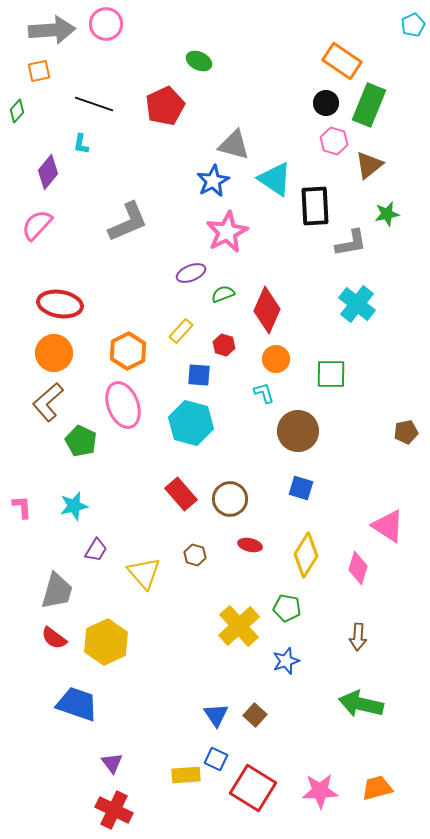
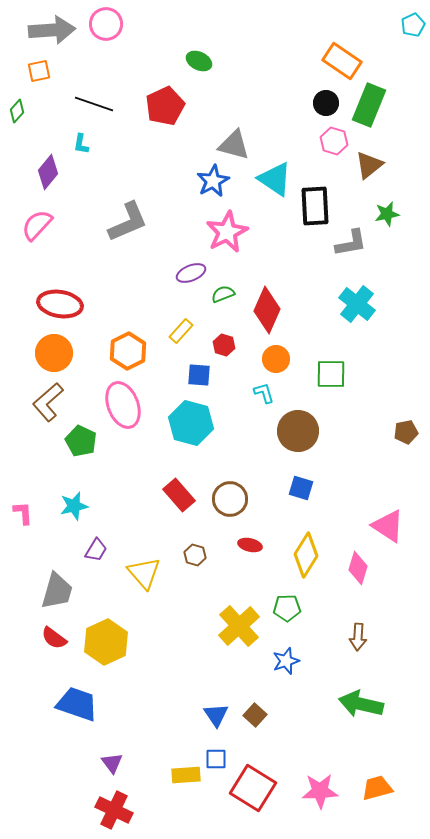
red rectangle at (181, 494): moved 2 px left, 1 px down
pink L-shape at (22, 507): moved 1 px right, 6 px down
green pentagon at (287, 608): rotated 12 degrees counterclockwise
blue square at (216, 759): rotated 25 degrees counterclockwise
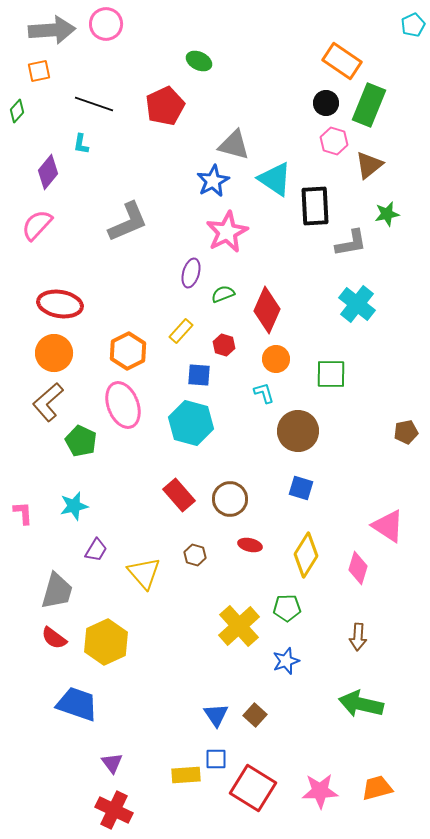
purple ellipse at (191, 273): rotated 52 degrees counterclockwise
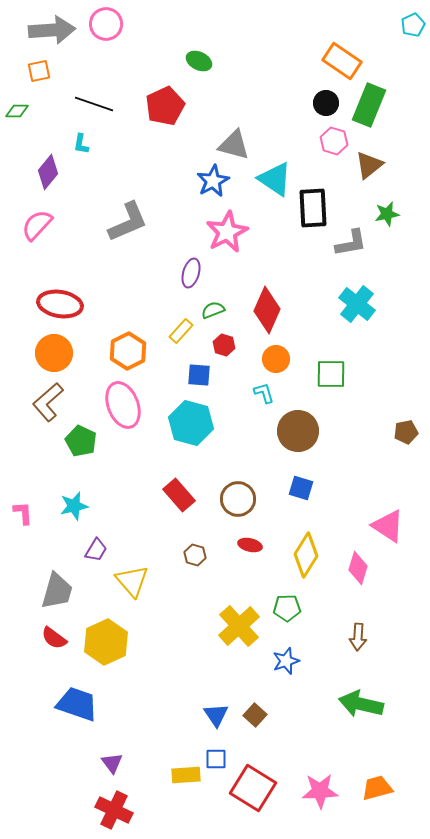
green diamond at (17, 111): rotated 50 degrees clockwise
black rectangle at (315, 206): moved 2 px left, 2 px down
green semicircle at (223, 294): moved 10 px left, 16 px down
brown circle at (230, 499): moved 8 px right
yellow triangle at (144, 573): moved 12 px left, 8 px down
